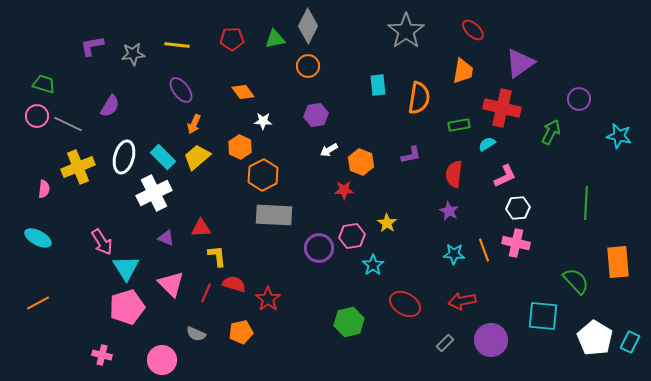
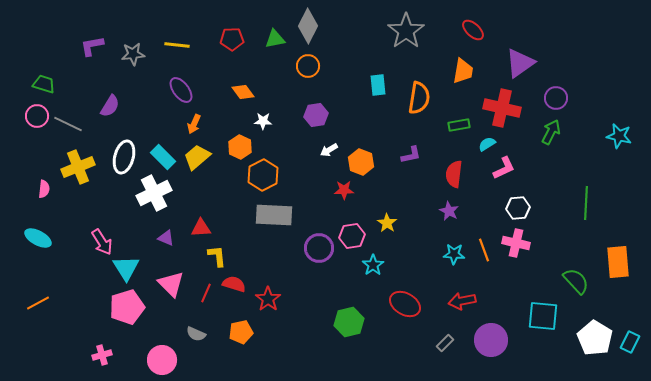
purple circle at (579, 99): moved 23 px left, 1 px up
pink L-shape at (505, 176): moved 1 px left, 8 px up
pink cross at (102, 355): rotated 30 degrees counterclockwise
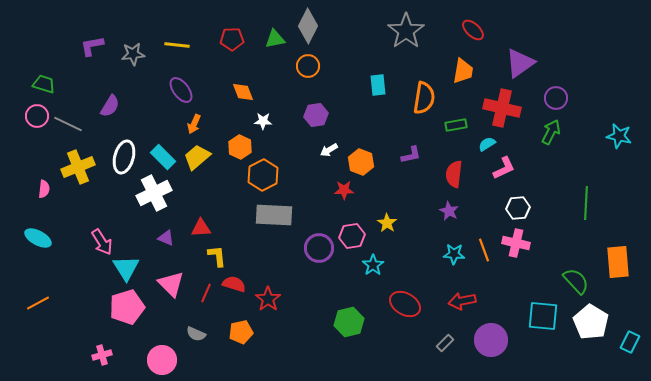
orange diamond at (243, 92): rotated 15 degrees clockwise
orange semicircle at (419, 98): moved 5 px right
green rectangle at (459, 125): moved 3 px left
white pentagon at (595, 338): moved 4 px left, 16 px up
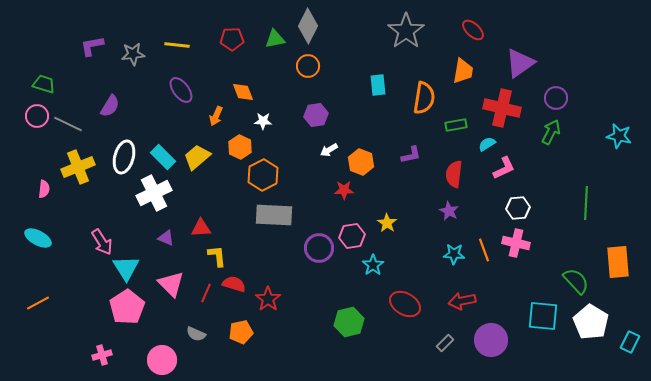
orange arrow at (194, 124): moved 22 px right, 8 px up
pink pentagon at (127, 307): rotated 16 degrees counterclockwise
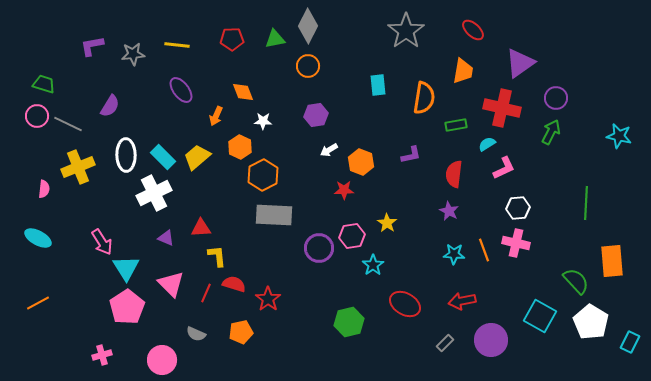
white ellipse at (124, 157): moved 2 px right, 2 px up; rotated 16 degrees counterclockwise
orange rectangle at (618, 262): moved 6 px left, 1 px up
cyan square at (543, 316): moved 3 px left; rotated 24 degrees clockwise
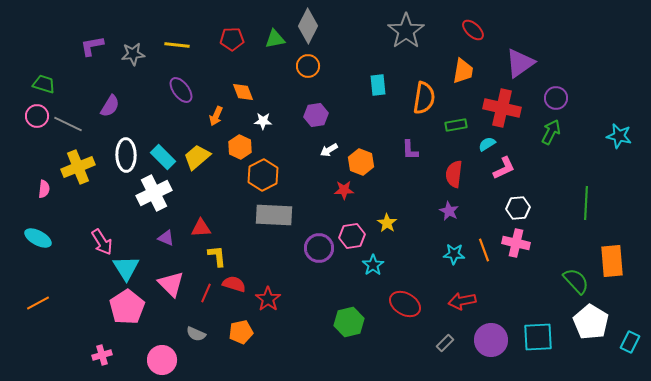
purple L-shape at (411, 155): moved 1 px left, 5 px up; rotated 100 degrees clockwise
cyan square at (540, 316): moved 2 px left, 21 px down; rotated 32 degrees counterclockwise
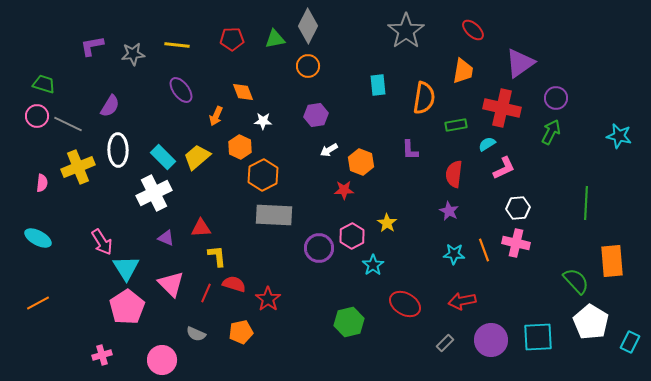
white ellipse at (126, 155): moved 8 px left, 5 px up
pink semicircle at (44, 189): moved 2 px left, 6 px up
pink hexagon at (352, 236): rotated 20 degrees counterclockwise
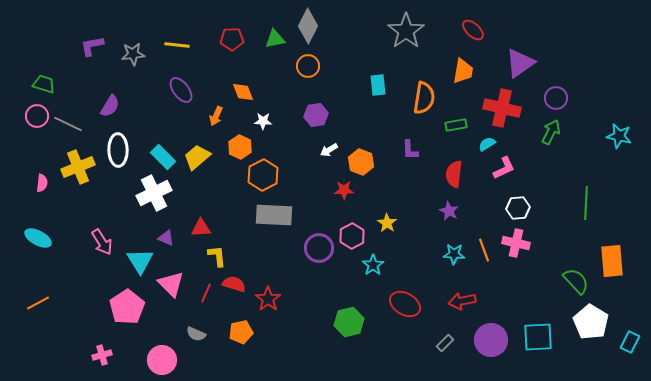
cyan triangle at (126, 268): moved 14 px right, 7 px up
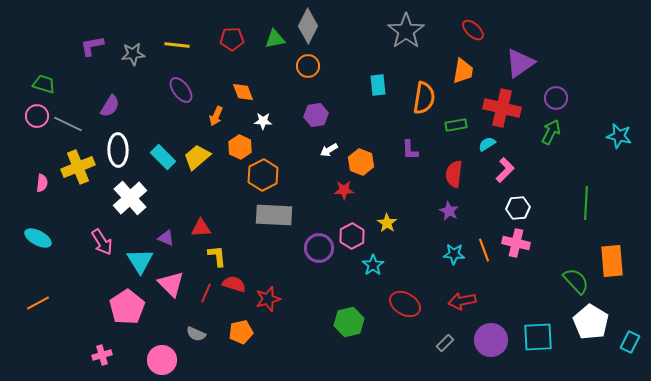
pink L-shape at (504, 168): moved 1 px right, 2 px down; rotated 20 degrees counterclockwise
white cross at (154, 193): moved 24 px left, 5 px down; rotated 16 degrees counterclockwise
red star at (268, 299): rotated 20 degrees clockwise
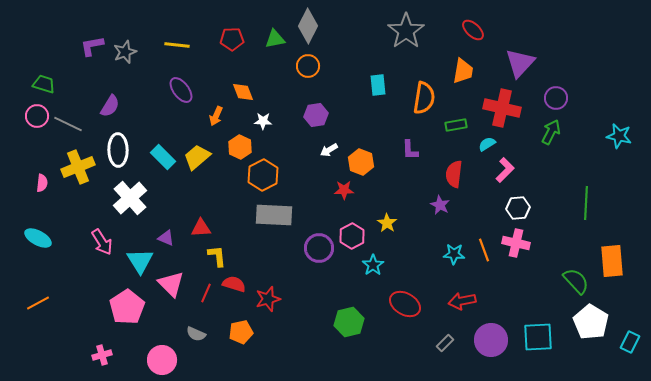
gray star at (133, 54): moved 8 px left, 2 px up; rotated 15 degrees counterclockwise
purple triangle at (520, 63): rotated 12 degrees counterclockwise
purple star at (449, 211): moved 9 px left, 6 px up
